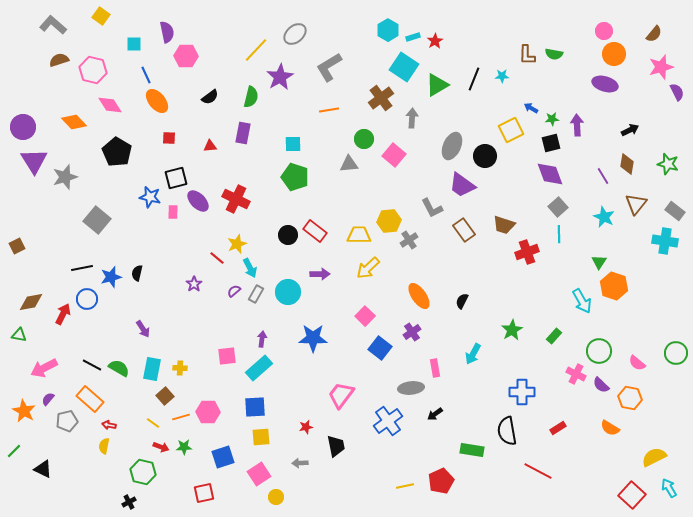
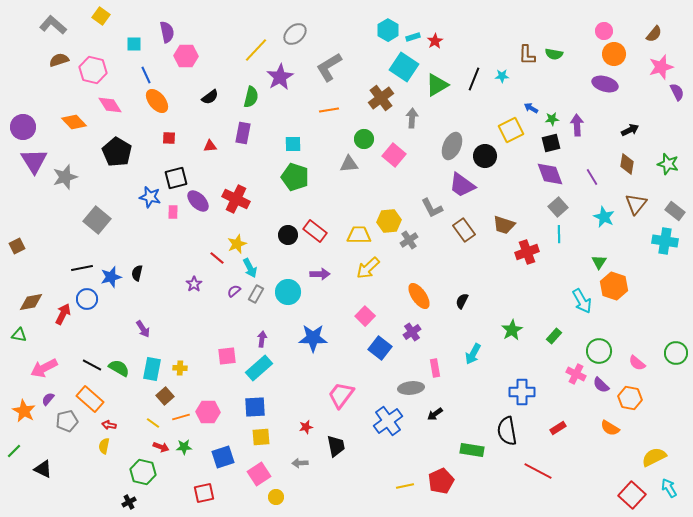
purple line at (603, 176): moved 11 px left, 1 px down
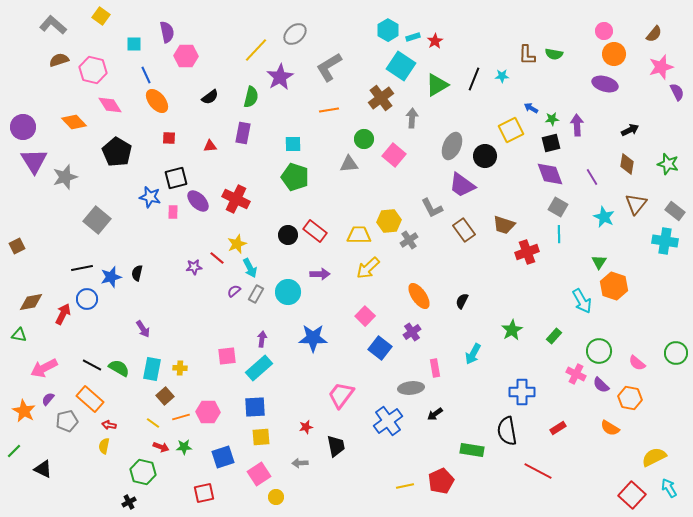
cyan square at (404, 67): moved 3 px left, 1 px up
gray square at (558, 207): rotated 18 degrees counterclockwise
purple star at (194, 284): moved 17 px up; rotated 28 degrees clockwise
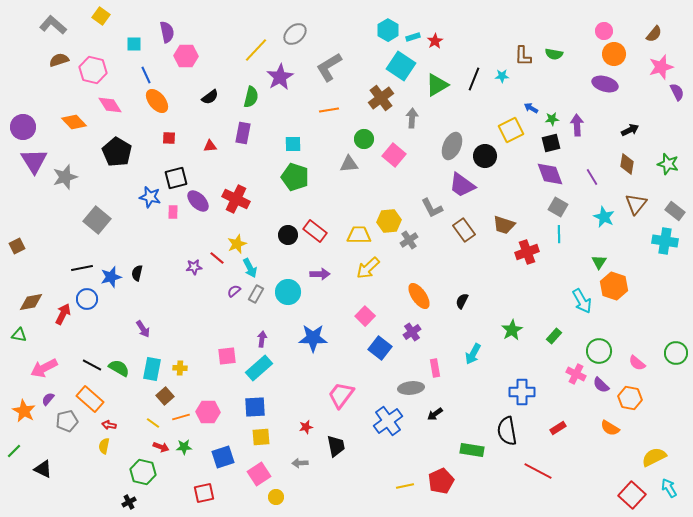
brown L-shape at (527, 55): moved 4 px left, 1 px down
